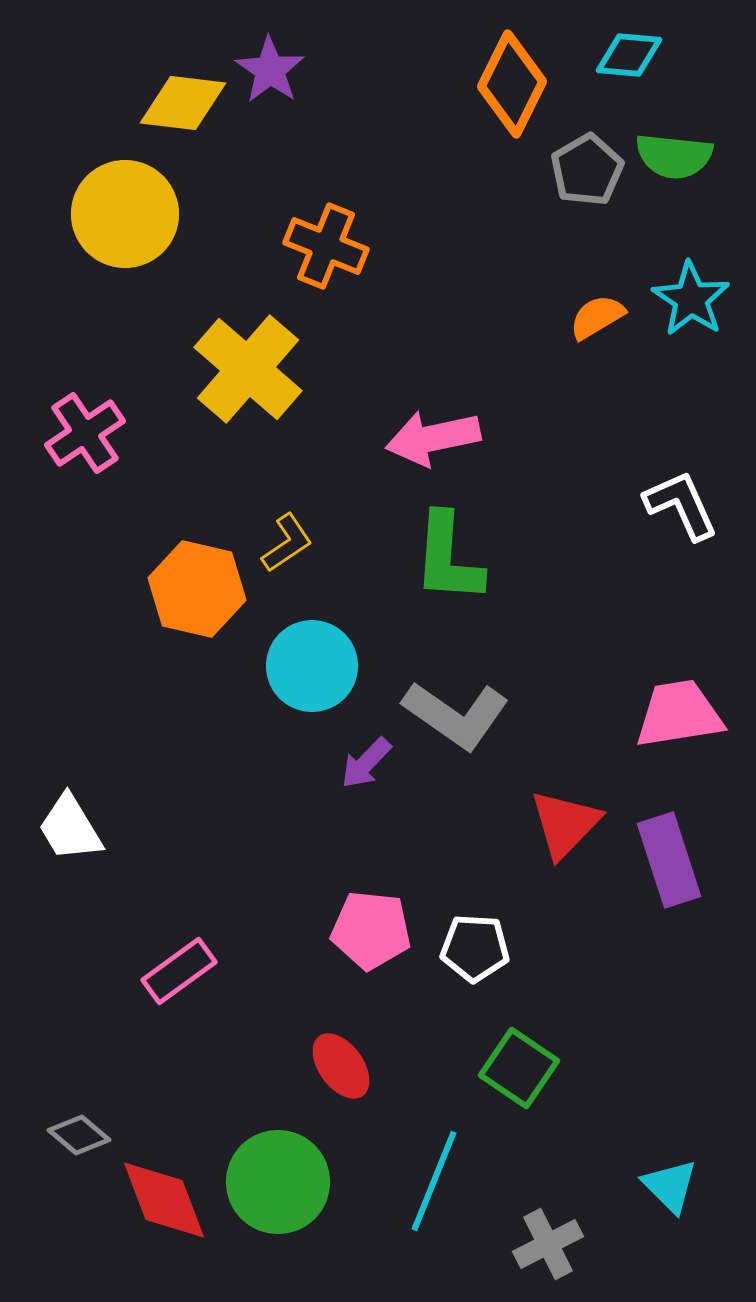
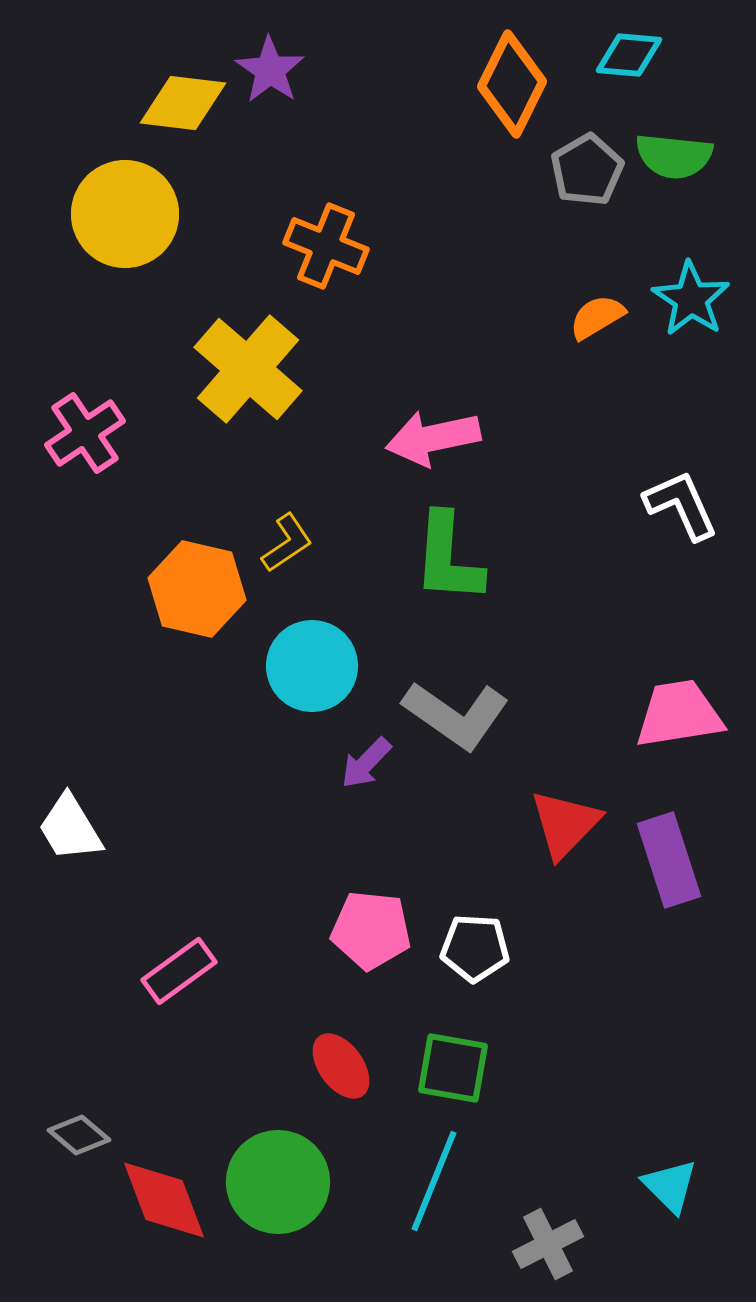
green square: moved 66 px left; rotated 24 degrees counterclockwise
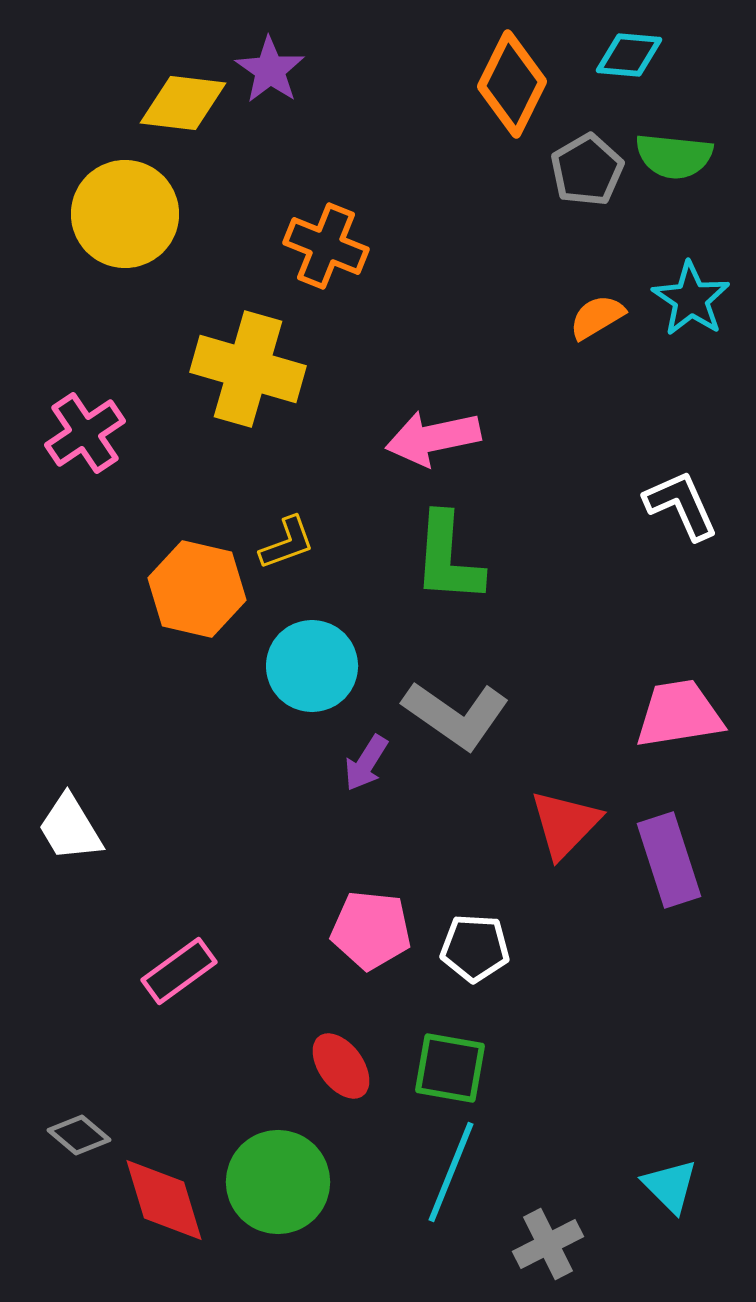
yellow cross: rotated 25 degrees counterclockwise
yellow L-shape: rotated 14 degrees clockwise
purple arrow: rotated 12 degrees counterclockwise
green square: moved 3 px left
cyan line: moved 17 px right, 9 px up
red diamond: rotated 4 degrees clockwise
